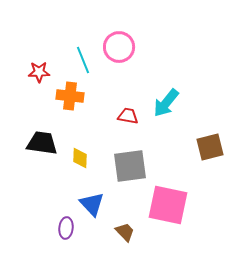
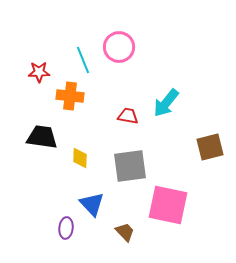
black trapezoid: moved 6 px up
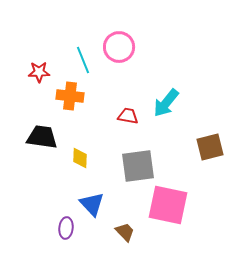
gray square: moved 8 px right
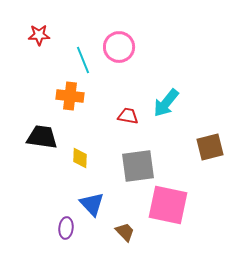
red star: moved 37 px up
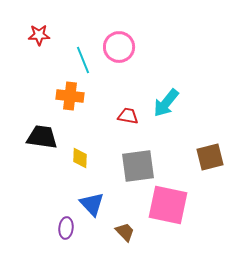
brown square: moved 10 px down
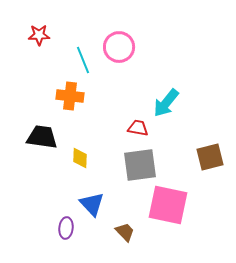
red trapezoid: moved 10 px right, 12 px down
gray square: moved 2 px right, 1 px up
